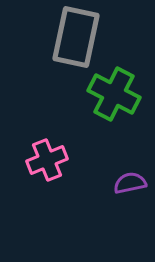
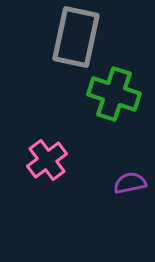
green cross: rotated 9 degrees counterclockwise
pink cross: rotated 15 degrees counterclockwise
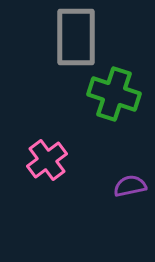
gray rectangle: rotated 12 degrees counterclockwise
purple semicircle: moved 3 px down
